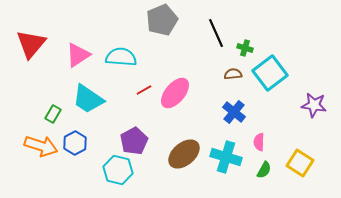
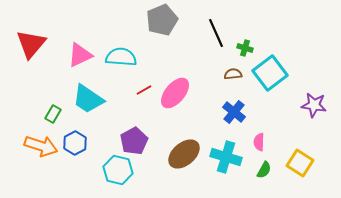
pink triangle: moved 2 px right; rotated 8 degrees clockwise
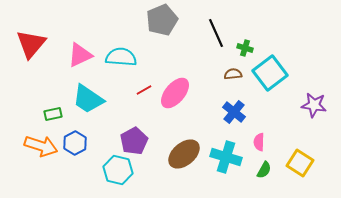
green rectangle: rotated 48 degrees clockwise
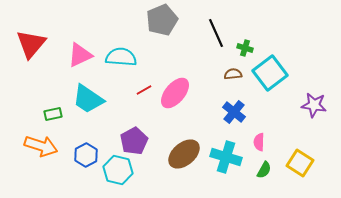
blue hexagon: moved 11 px right, 12 px down
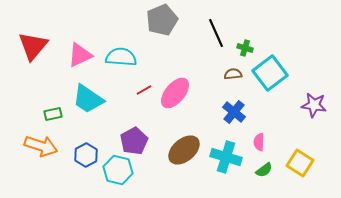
red triangle: moved 2 px right, 2 px down
brown ellipse: moved 4 px up
green semicircle: rotated 24 degrees clockwise
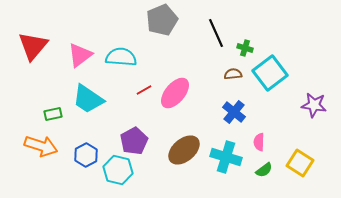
pink triangle: rotated 12 degrees counterclockwise
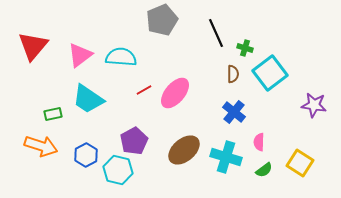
brown semicircle: rotated 96 degrees clockwise
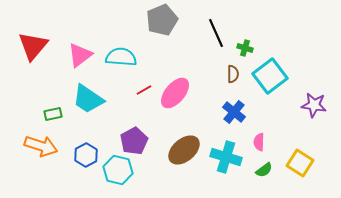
cyan square: moved 3 px down
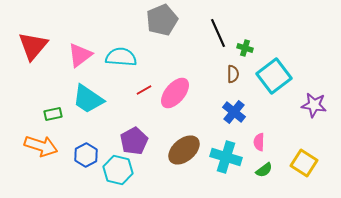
black line: moved 2 px right
cyan square: moved 4 px right
yellow square: moved 4 px right
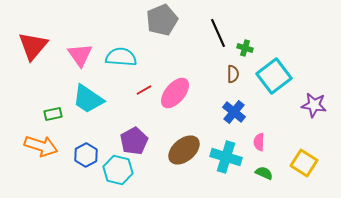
pink triangle: rotated 28 degrees counterclockwise
green semicircle: moved 3 px down; rotated 120 degrees counterclockwise
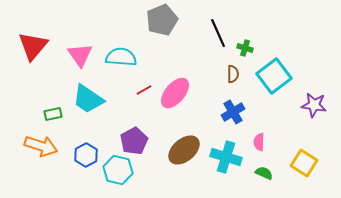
blue cross: moved 1 px left; rotated 20 degrees clockwise
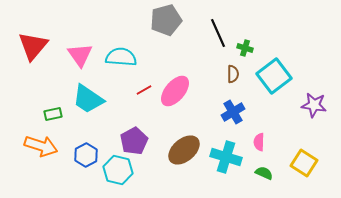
gray pentagon: moved 4 px right; rotated 8 degrees clockwise
pink ellipse: moved 2 px up
